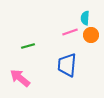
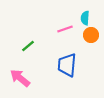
pink line: moved 5 px left, 3 px up
green line: rotated 24 degrees counterclockwise
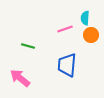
green line: rotated 56 degrees clockwise
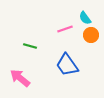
cyan semicircle: rotated 40 degrees counterclockwise
green line: moved 2 px right
blue trapezoid: rotated 40 degrees counterclockwise
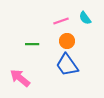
pink line: moved 4 px left, 8 px up
orange circle: moved 24 px left, 6 px down
green line: moved 2 px right, 2 px up; rotated 16 degrees counterclockwise
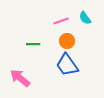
green line: moved 1 px right
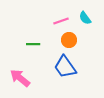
orange circle: moved 2 px right, 1 px up
blue trapezoid: moved 2 px left, 2 px down
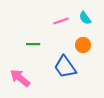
orange circle: moved 14 px right, 5 px down
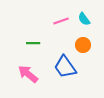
cyan semicircle: moved 1 px left, 1 px down
green line: moved 1 px up
pink arrow: moved 8 px right, 4 px up
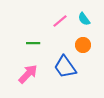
pink line: moved 1 px left; rotated 21 degrees counterclockwise
pink arrow: rotated 95 degrees clockwise
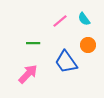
orange circle: moved 5 px right
blue trapezoid: moved 1 px right, 5 px up
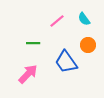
pink line: moved 3 px left
